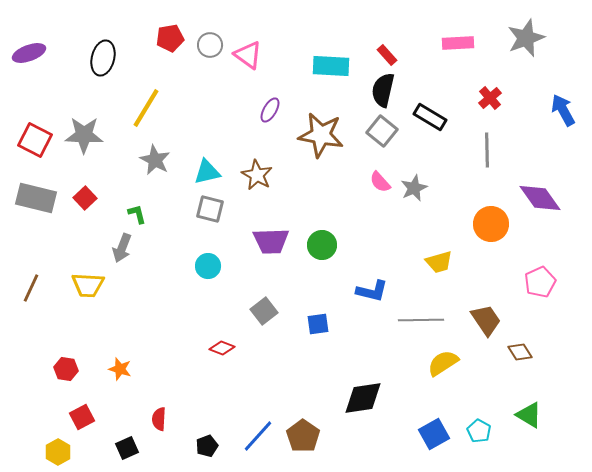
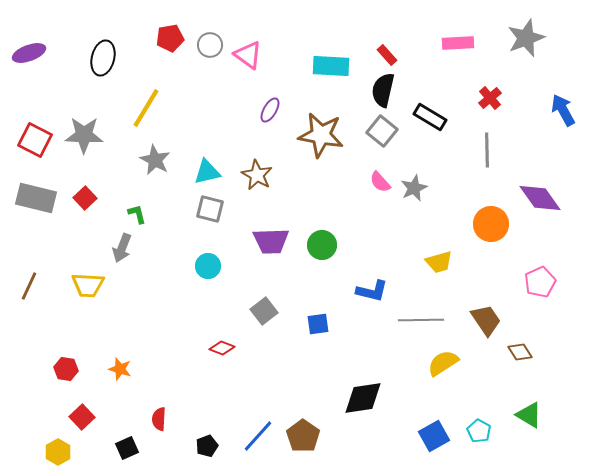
brown line at (31, 288): moved 2 px left, 2 px up
red square at (82, 417): rotated 15 degrees counterclockwise
blue square at (434, 434): moved 2 px down
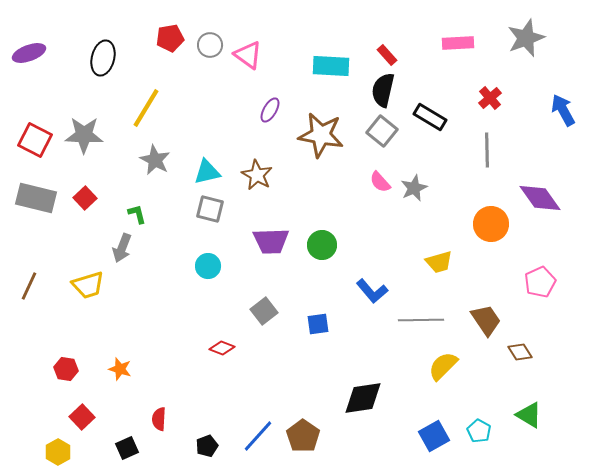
yellow trapezoid at (88, 285): rotated 20 degrees counterclockwise
blue L-shape at (372, 291): rotated 36 degrees clockwise
yellow semicircle at (443, 363): moved 3 px down; rotated 12 degrees counterclockwise
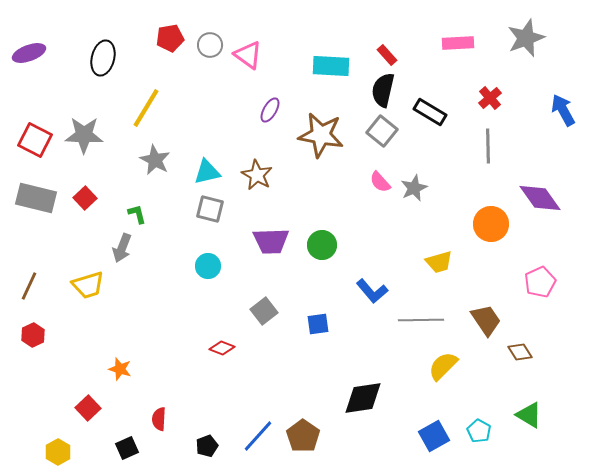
black rectangle at (430, 117): moved 5 px up
gray line at (487, 150): moved 1 px right, 4 px up
red hexagon at (66, 369): moved 33 px left, 34 px up; rotated 25 degrees clockwise
red square at (82, 417): moved 6 px right, 9 px up
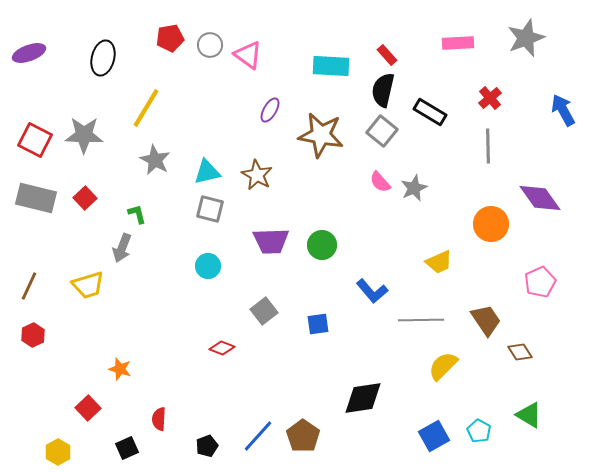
yellow trapezoid at (439, 262): rotated 8 degrees counterclockwise
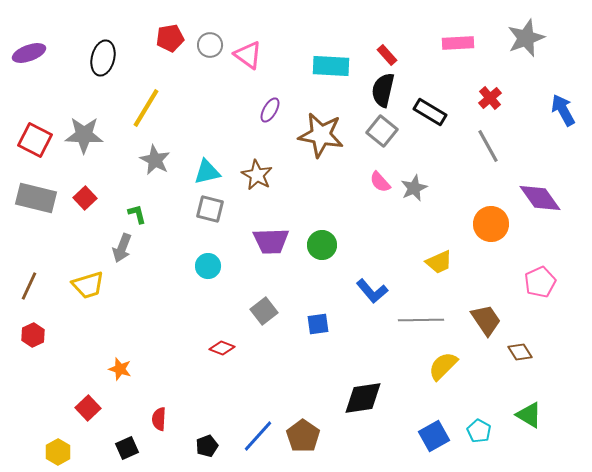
gray line at (488, 146): rotated 28 degrees counterclockwise
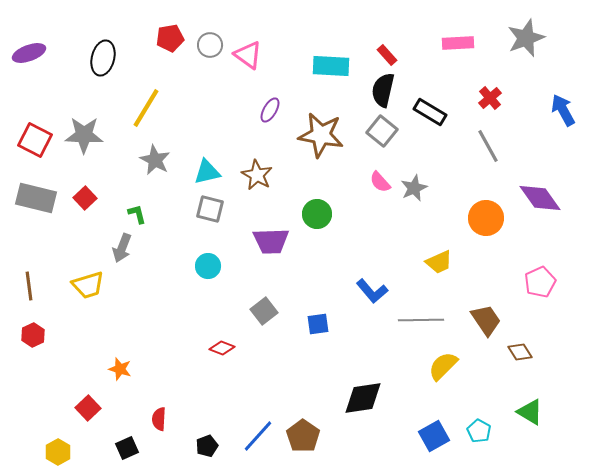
orange circle at (491, 224): moved 5 px left, 6 px up
green circle at (322, 245): moved 5 px left, 31 px up
brown line at (29, 286): rotated 32 degrees counterclockwise
green triangle at (529, 415): moved 1 px right, 3 px up
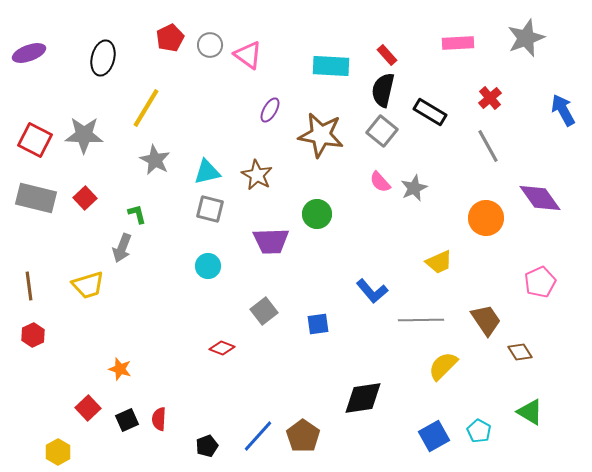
red pentagon at (170, 38): rotated 16 degrees counterclockwise
black square at (127, 448): moved 28 px up
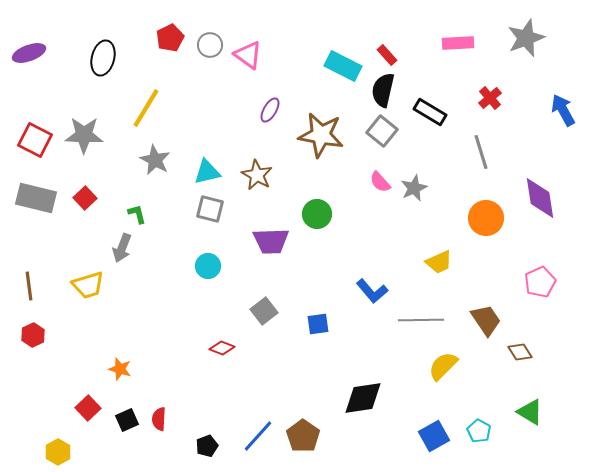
cyan rectangle at (331, 66): moved 12 px right; rotated 24 degrees clockwise
gray line at (488, 146): moved 7 px left, 6 px down; rotated 12 degrees clockwise
purple diamond at (540, 198): rotated 27 degrees clockwise
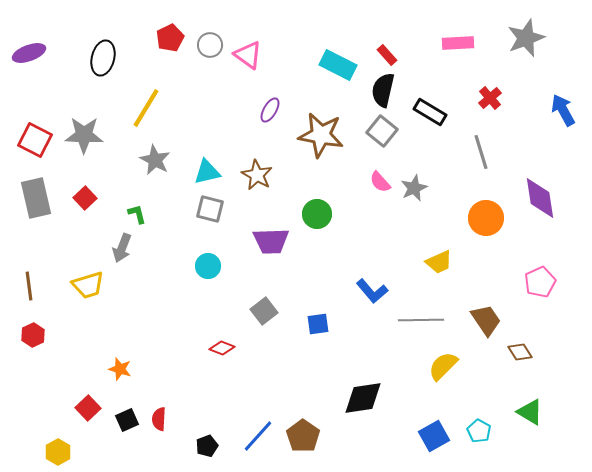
cyan rectangle at (343, 66): moved 5 px left, 1 px up
gray rectangle at (36, 198): rotated 63 degrees clockwise
